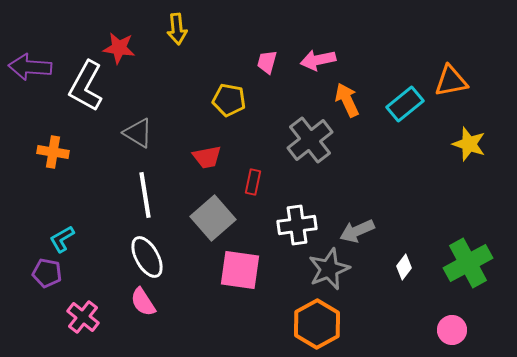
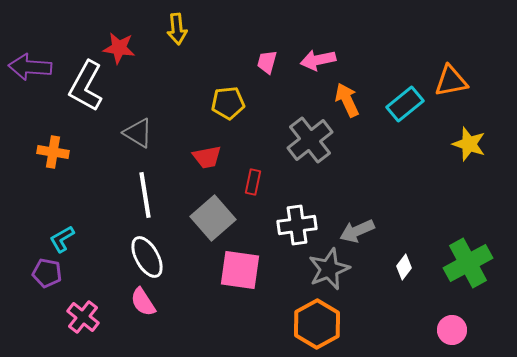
yellow pentagon: moved 1 px left, 3 px down; rotated 16 degrees counterclockwise
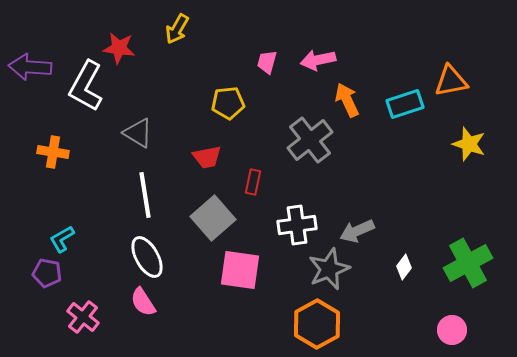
yellow arrow: rotated 36 degrees clockwise
cyan rectangle: rotated 21 degrees clockwise
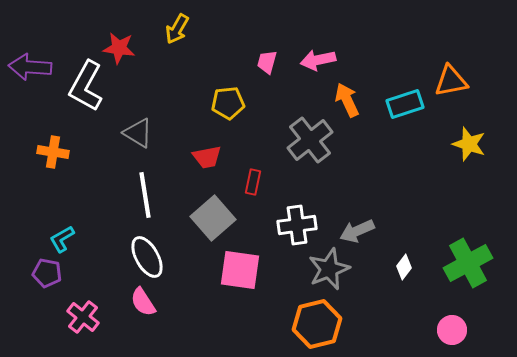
orange hexagon: rotated 15 degrees clockwise
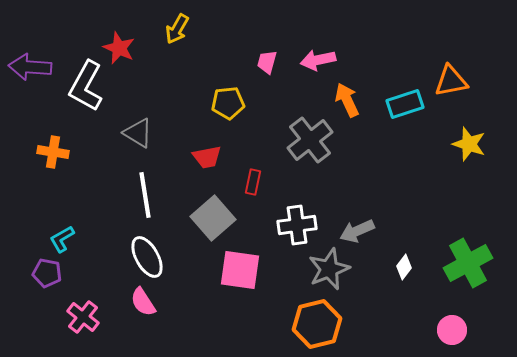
red star: rotated 16 degrees clockwise
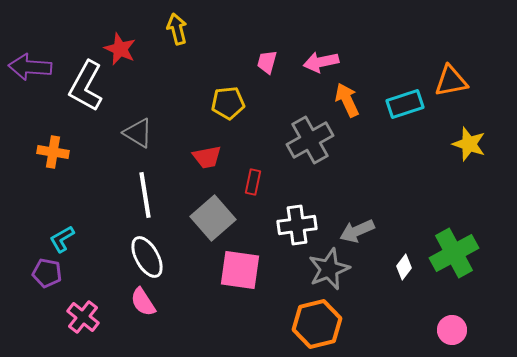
yellow arrow: rotated 136 degrees clockwise
red star: moved 1 px right, 1 px down
pink arrow: moved 3 px right, 2 px down
gray cross: rotated 9 degrees clockwise
green cross: moved 14 px left, 10 px up
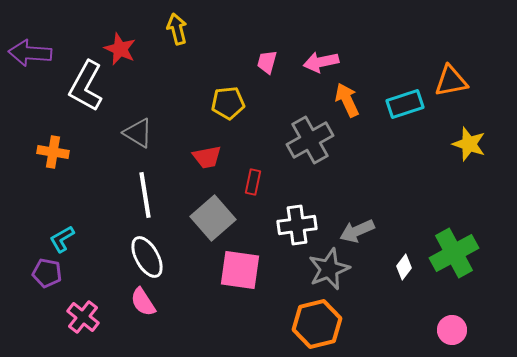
purple arrow: moved 14 px up
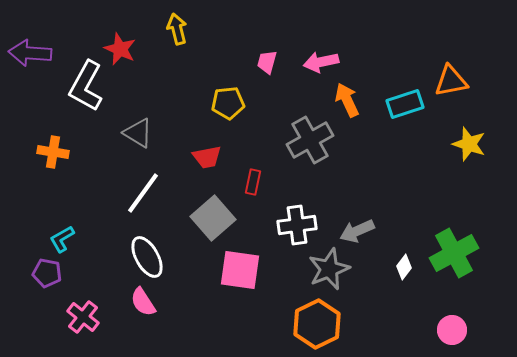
white line: moved 2 px left, 2 px up; rotated 45 degrees clockwise
orange hexagon: rotated 12 degrees counterclockwise
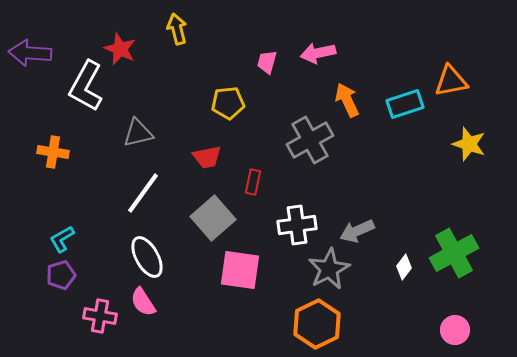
pink arrow: moved 3 px left, 9 px up
gray triangle: rotated 44 degrees counterclockwise
gray star: rotated 6 degrees counterclockwise
purple pentagon: moved 14 px right, 2 px down; rotated 28 degrees counterclockwise
pink cross: moved 17 px right, 1 px up; rotated 28 degrees counterclockwise
pink circle: moved 3 px right
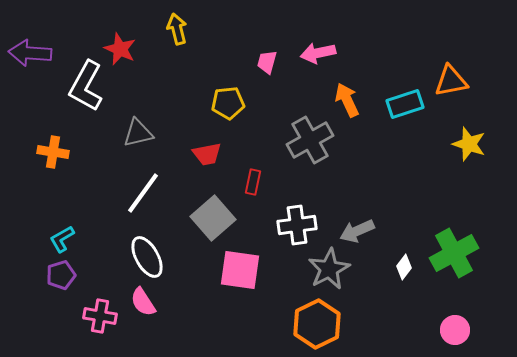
red trapezoid: moved 3 px up
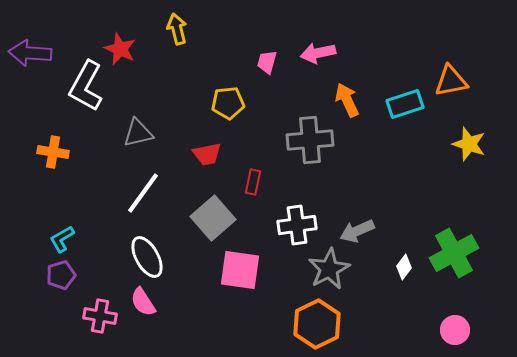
gray cross: rotated 24 degrees clockwise
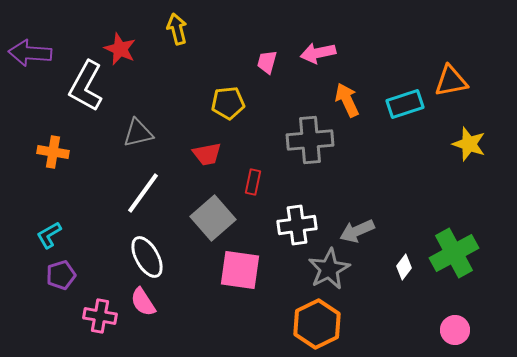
cyan L-shape: moved 13 px left, 4 px up
